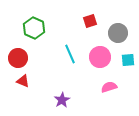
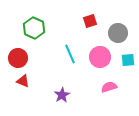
purple star: moved 5 px up
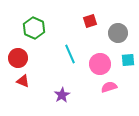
pink circle: moved 7 px down
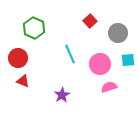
red square: rotated 24 degrees counterclockwise
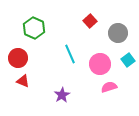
cyan square: rotated 32 degrees counterclockwise
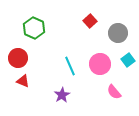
cyan line: moved 12 px down
pink semicircle: moved 5 px right, 5 px down; rotated 112 degrees counterclockwise
